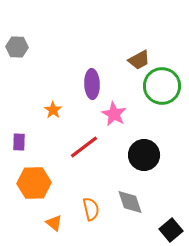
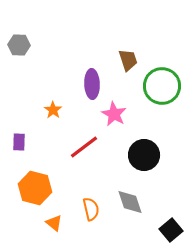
gray hexagon: moved 2 px right, 2 px up
brown trapezoid: moved 11 px left; rotated 80 degrees counterclockwise
orange hexagon: moved 1 px right, 5 px down; rotated 16 degrees clockwise
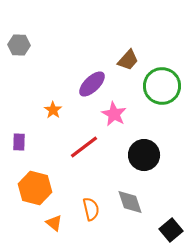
brown trapezoid: rotated 60 degrees clockwise
purple ellipse: rotated 48 degrees clockwise
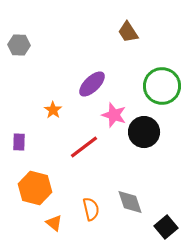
brown trapezoid: moved 28 px up; rotated 105 degrees clockwise
pink star: moved 1 px down; rotated 10 degrees counterclockwise
black circle: moved 23 px up
black square: moved 5 px left, 3 px up
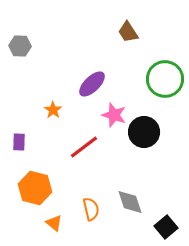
gray hexagon: moved 1 px right, 1 px down
green circle: moved 3 px right, 7 px up
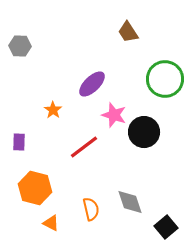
orange triangle: moved 3 px left; rotated 12 degrees counterclockwise
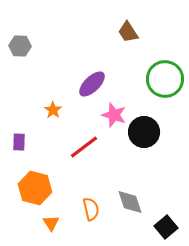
orange triangle: rotated 30 degrees clockwise
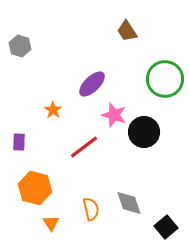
brown trapezoid: moved 1 px left, 1 px up
gray hexagon: rotated 15 degrees clockwise
gray diamond: moved 1 px left, 1 px down
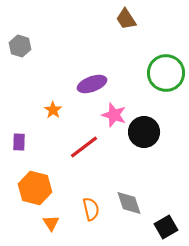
brown trapezoid: moved 1 px left, 12 px up
green circle: moved 1 px right, 6 px up
purple ellipse: rotated 24 degrees clockwise
black square: rotated 10 degrees clockwise
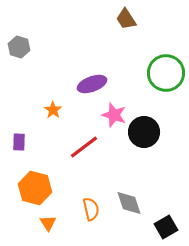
gray hexagon: moved 1 px left, 1 px down
orange triangle: moved 3 px left
